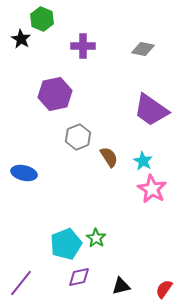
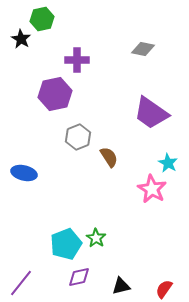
green hexagon: rotated 25 degrees clockwise
purple cross: moved 6 px left, 14 px down
purple trapezoid: moved 3 px down
cyan star: moved 25 px right, 2 px down
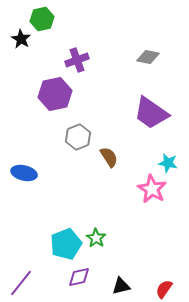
gray diamond: moved 5 px right, 8 px down
purple cross: rotated 20 degrees counterclockwise
cyan star: rotated 18 degrees counterclockwise
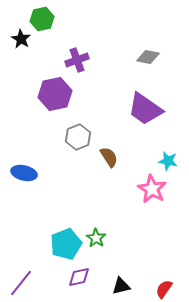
purple trapezoid: moved 6 px left, 4 px up
cyan star: moved 2 px up
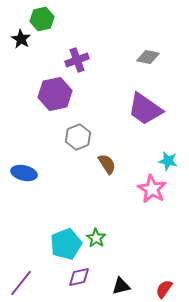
brown semicircle: moved 2 px left, 7 px down
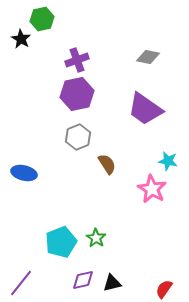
purple hexagon: moved 22 px right
cyan pentagon: moved 5 px left, 2 px up
purple diamond: moved 4 px right, 3 px down
black triangle: moved 9 px left, 3 px up
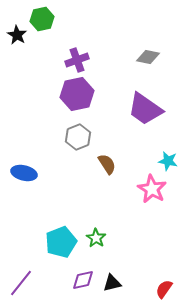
black star: moved 4 px left, 4 px up
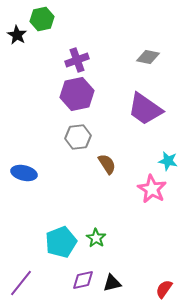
gray hexagon: rotated 15 degrees clockwise
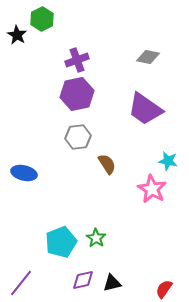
green hexagon: rotated 15 degrees counterclockwise
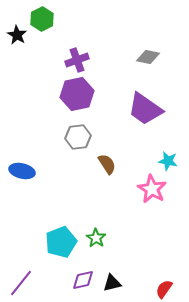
blue ellipse: moved 2 px left, 2 px up
